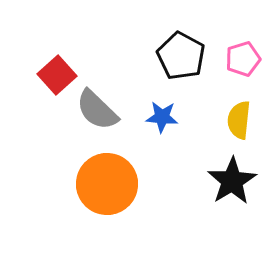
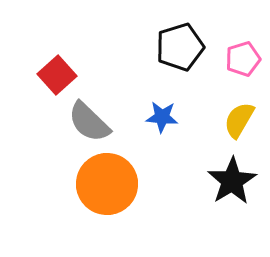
black pentagon: moved 1 px left, 9 px up; rotated 27 degrees clockwise
gray semicircle: moved 8 px left, 12 px down
yellow semicircle: rotated 24 degrees clockwise
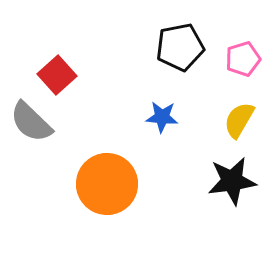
black pentagon: rotated 6 degrees clockwise
gray semicircle: moved 58 px left
black star: rotated 24 degrees clockwise
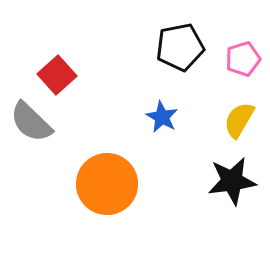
blue star: rotated 24 degrees clockwise
